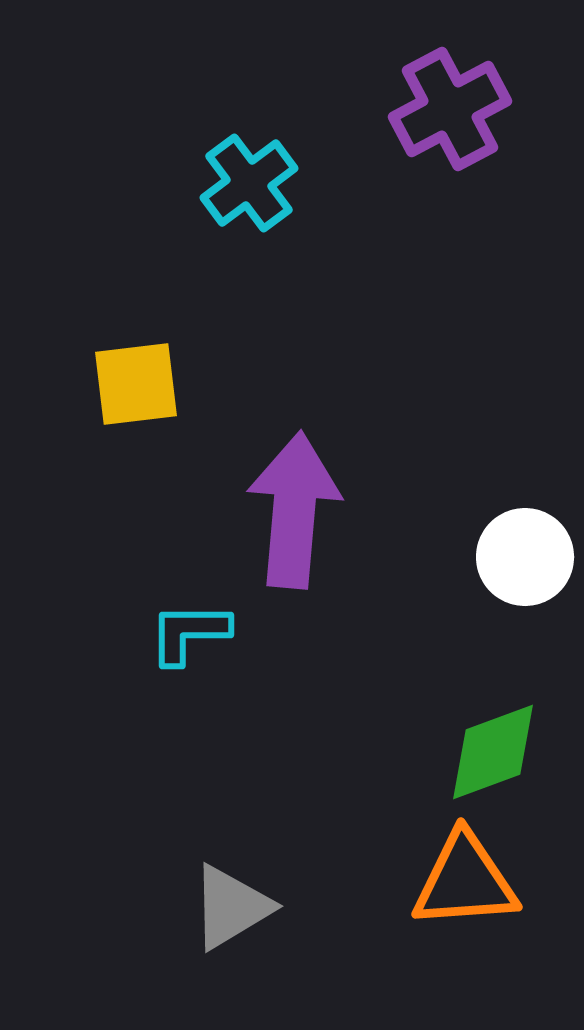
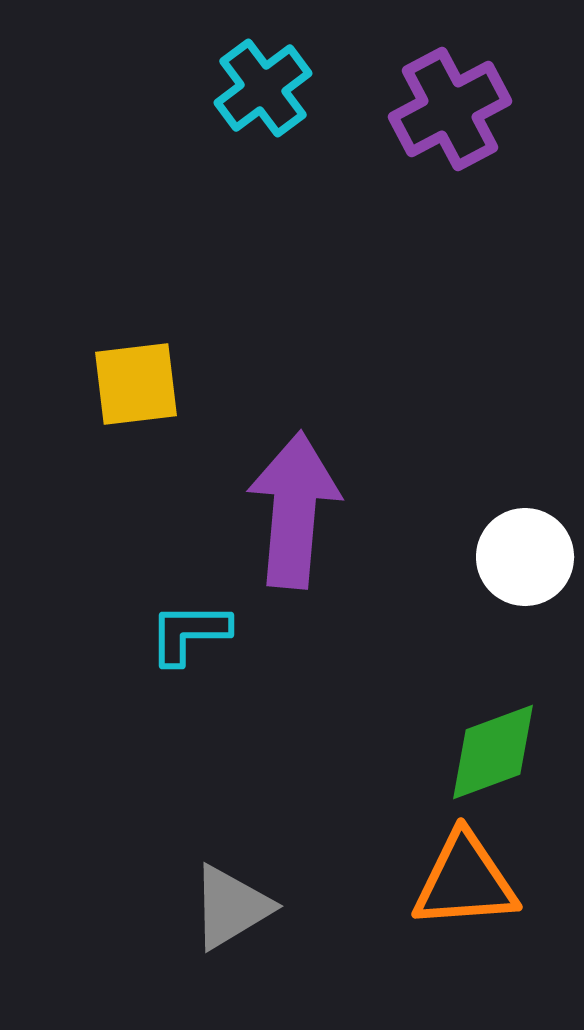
cyan cross: moved 14 px right, 95 px up
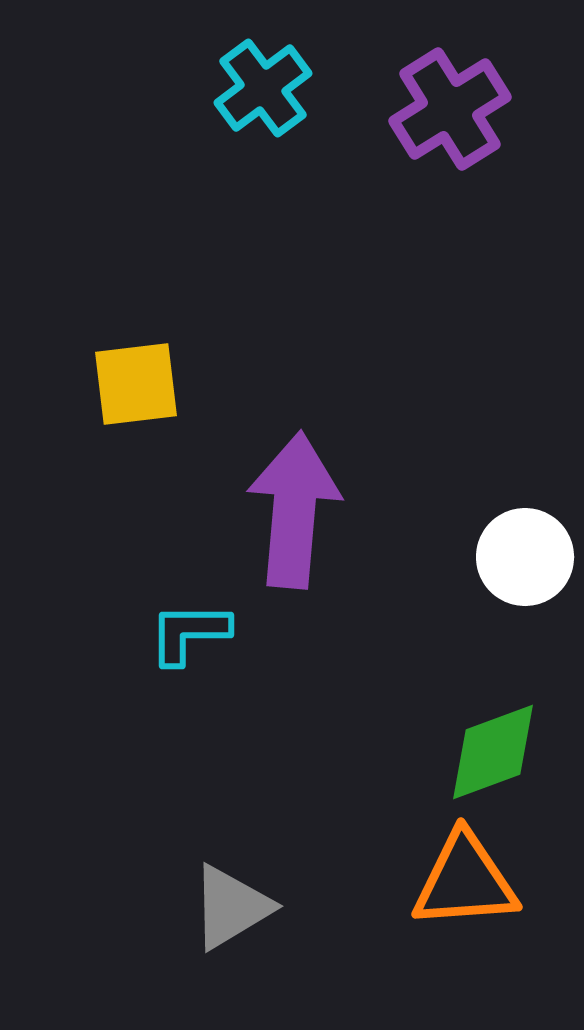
purple cross: rotated 4 degrees counterclockwise
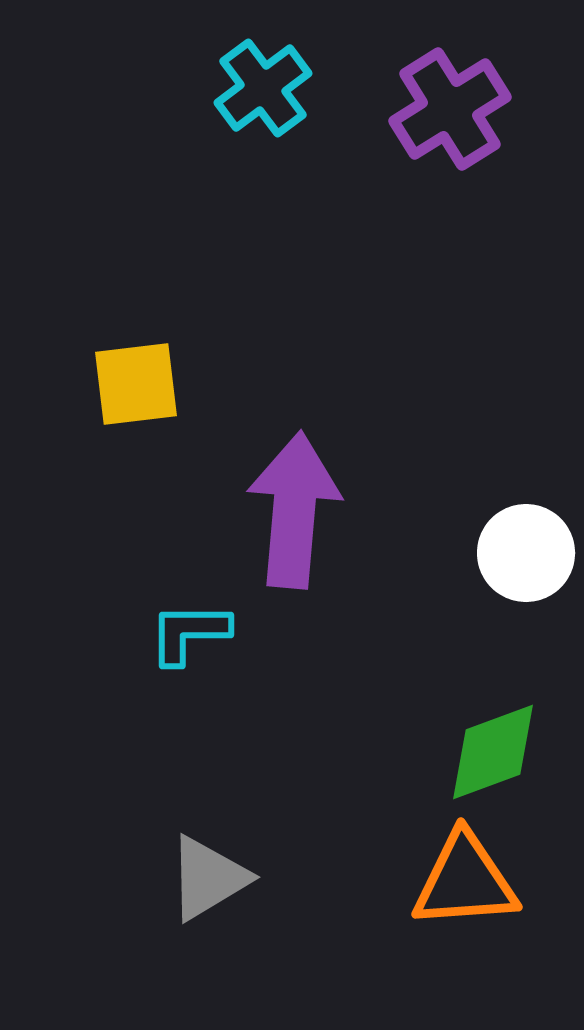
white circle: moved 1 px right, 4 px up
gray triangle: moved 23 px left, 29 px up
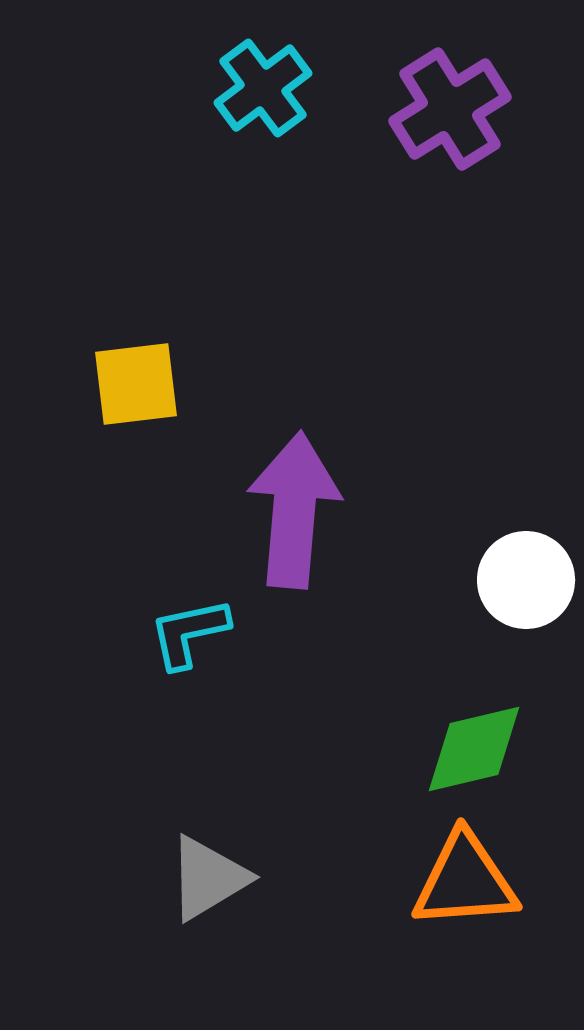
white circle: moved 27 px down
cyan L-shape: rotated 12 degrees counterclockwise
green diamond: moved 19 px left, 3 px up; rotated 7 degrees clockwise
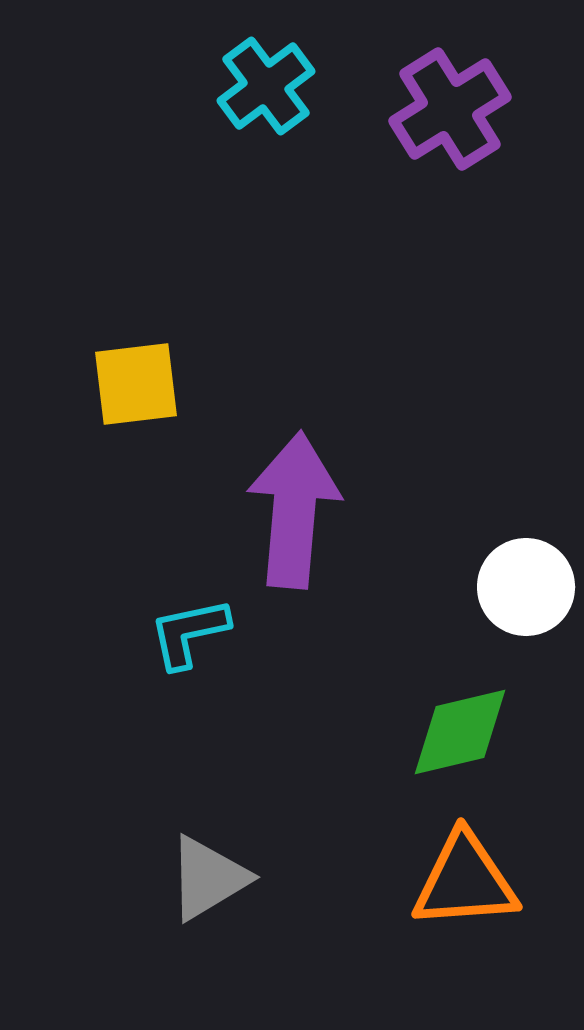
cyan cross: moved 3 px right, 2 px up
white circle: moved 7 px down
green diamond: moved 14 px left, 17 px up
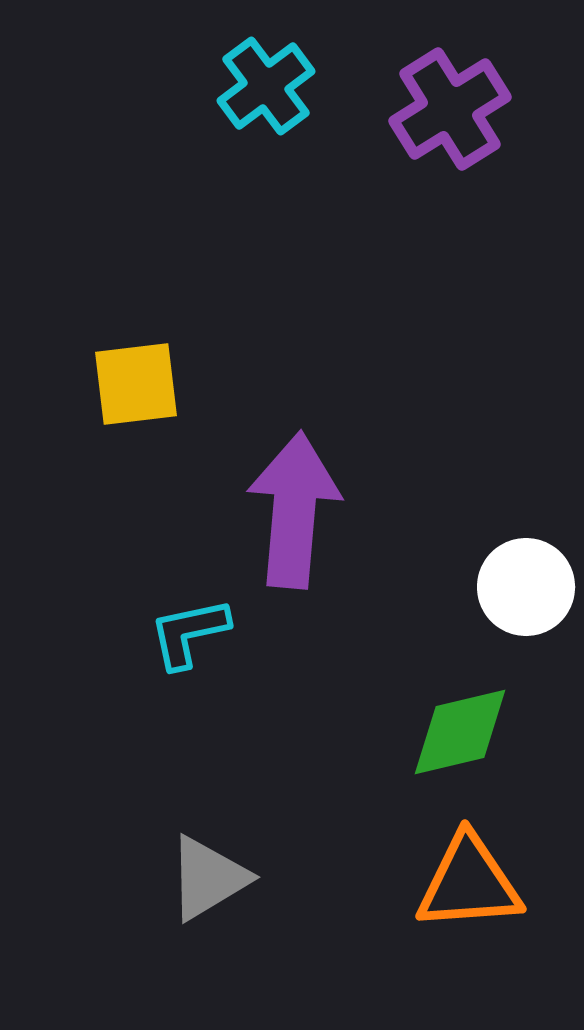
orange triangle: moved 4 px right, 2 px down
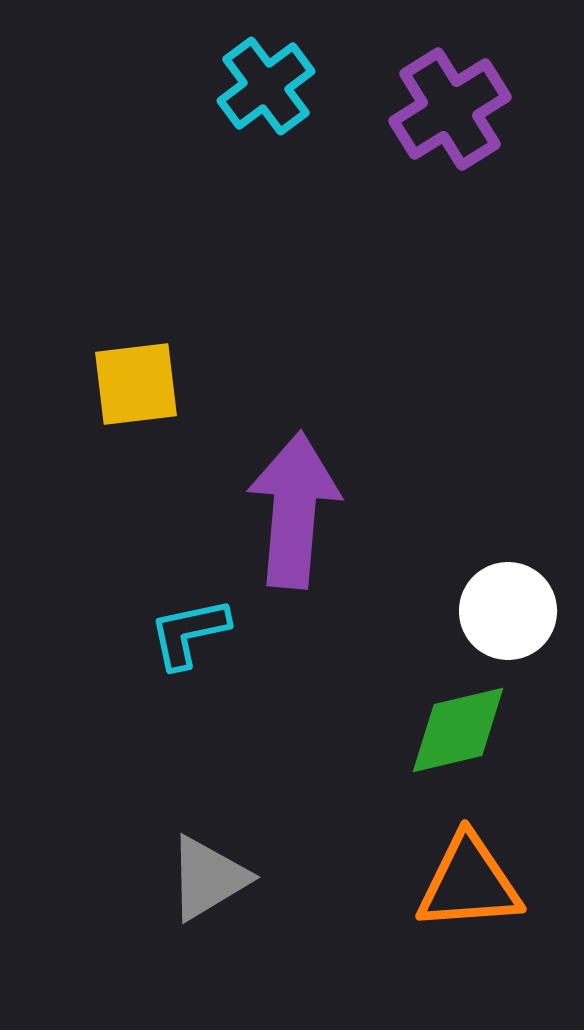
white circle: moved 18 px left, 24 px down
green diamond: moved 2 px left, 2 px up
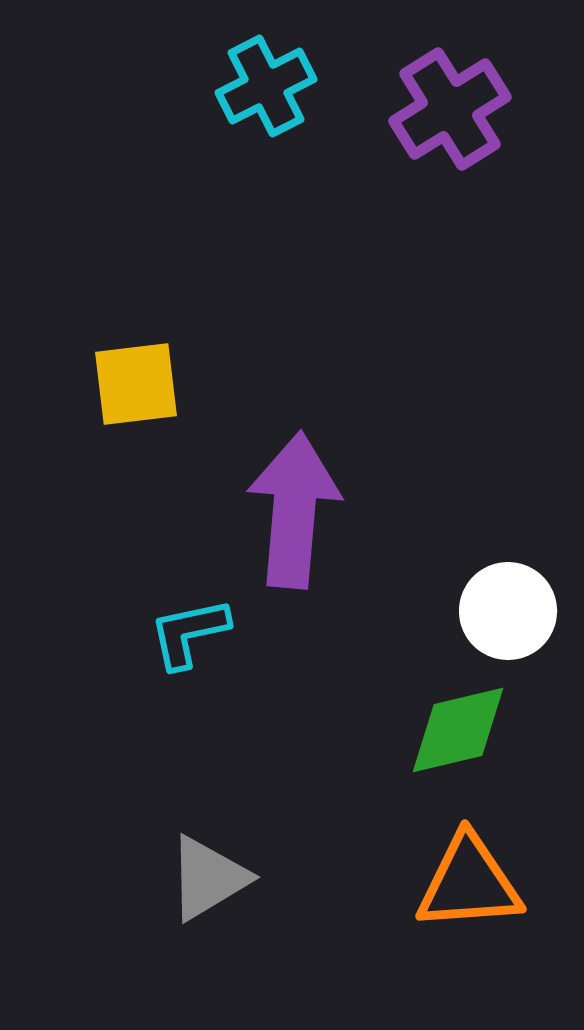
cyan cross: rotated 10 degrees clockwise
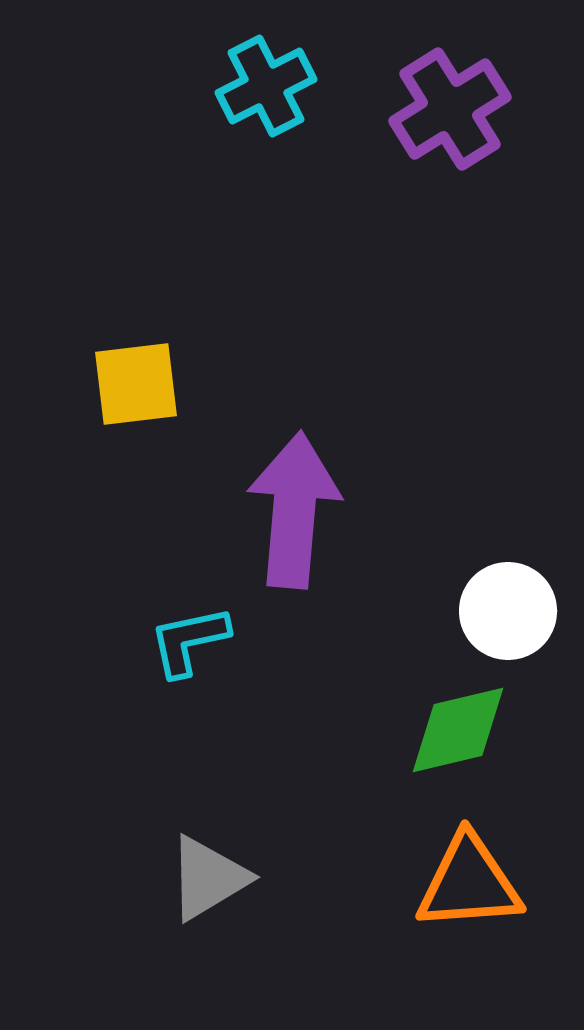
cyan L-shape: moved 8 px down
